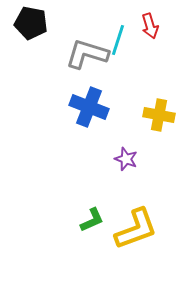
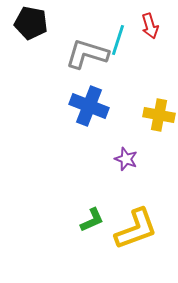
blue cross: moved 1 px up
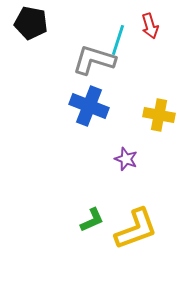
gray L-shape: moved 7 px right, 6 px down
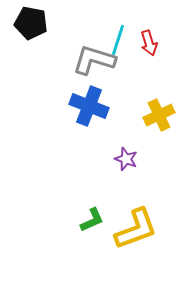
red arrow: moved 1 px left, 17 px down
yellow cross: rotated 36 degrees counterclockwise
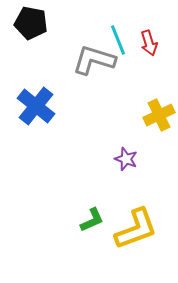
cyan line: rotated 40 degrees counterclockwise
blue cross: moved 53 px left; rotated 18 degrees clockwise
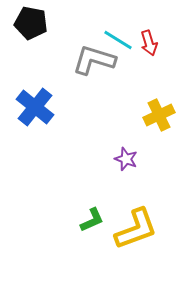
cyan line: rotated 36 degrees counterclockwise
blue cross: moved 1 px left, 1 px down
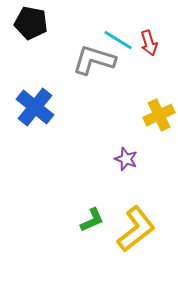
yellow L-shape: rotated 18 degrees counterclockwise
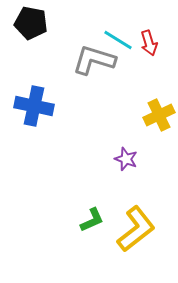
blue cross: moved 1 px left, 1 px up; rotated 27 degrees counterclockwise
